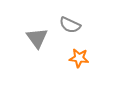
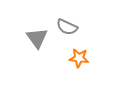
gray semicircle: moved 3 px left, 2 px down
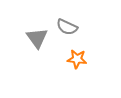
orange star: moved 2 px left, 1 px down
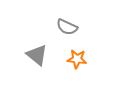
gray triangle: moved 17 px down; rotated 15 degrees counterclockwise
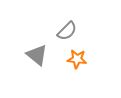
gray semicircle: moved 4 px down; rotated 70 degrees counterclockwise
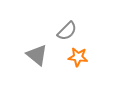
orange star: moved 1 px right, 2 px up
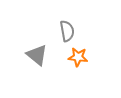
gray semicircle: rotated 55 degrees counterclockwise
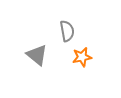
orange star: moved 4 px right; rotated 18 degrees counterclockwise
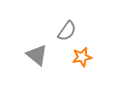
gray semicircle: rotated 45 degrees clockwise
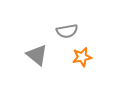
gray semicircle: rotated 45 degrees clockwise
